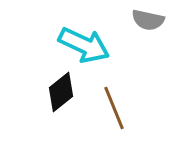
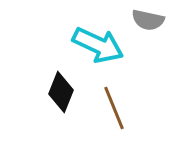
cyan arrow: moved 14 px right
black diamond: rotated 30 degrees counterclockwise
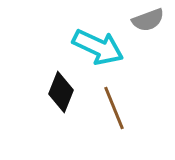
gray semicircle: rotated 32 degrees counterclockwise
cyan arrow: moved 2 px down
